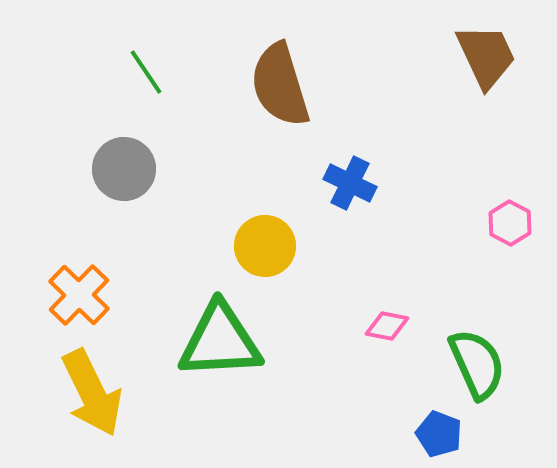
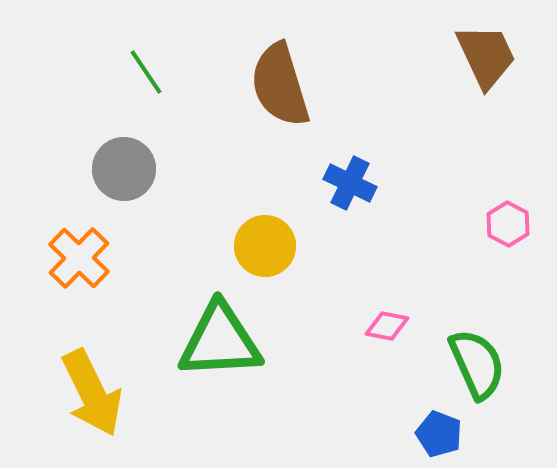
pink hexagon: moved 2 px left, 1 px down
orange cross: moved 37 px up
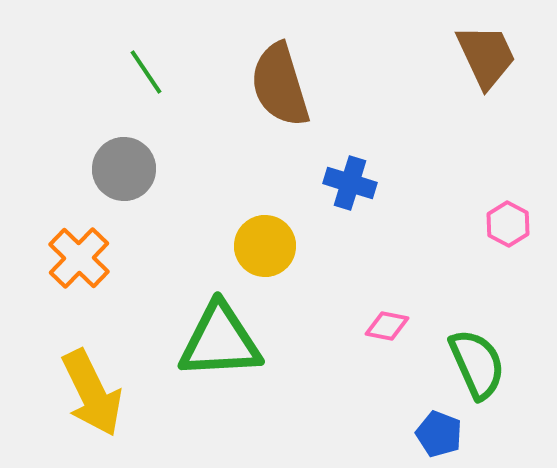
blue cross: rotated 9 degrees counterclockwise
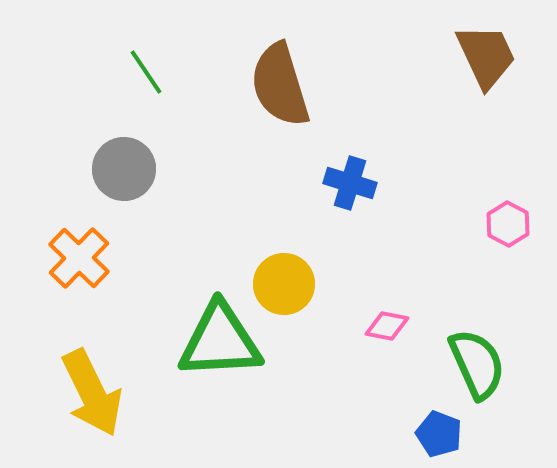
yellow circle: moved 19 px right, 38 px down
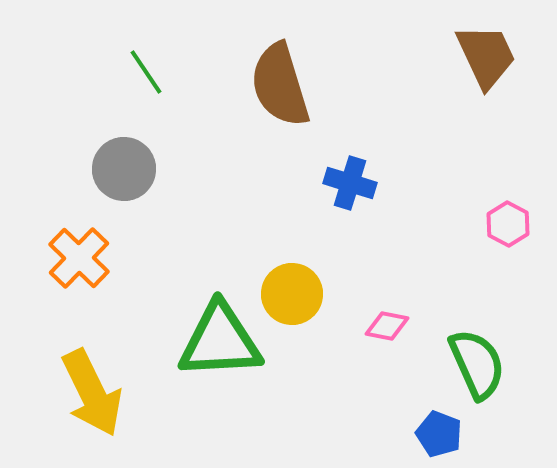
yellow circle: moved 8 px right, 10 px down
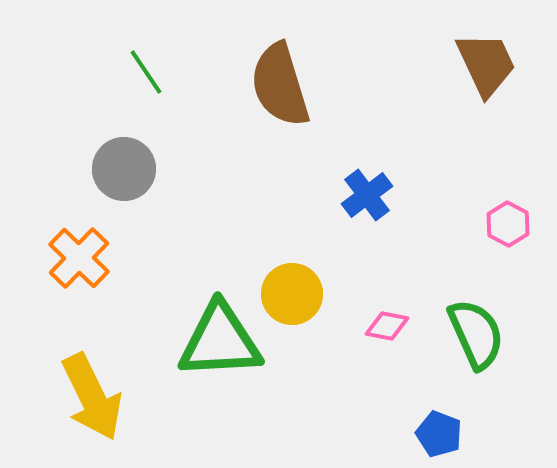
brown trapezoid: moved 8 px down
blue cross: moved 17 px right, 12 px down; rotated 36 degrees clockwise
green semicircle: moved 1 px left, 30 px up
yellow arrow: moved 4 px down
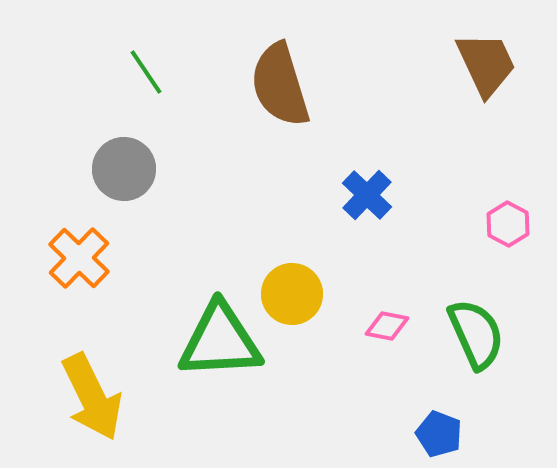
blue cross: rotated 9 degrees counterclockwise
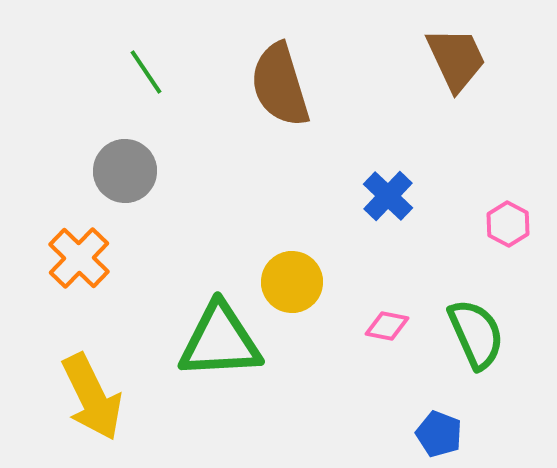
brown trapezoid: moved 30 px left, 5 px up
gray circle: moved 1 px right, 2 px down
blue cross: moved 21 px right, 1 px down
yellow circle: moved 12 px up
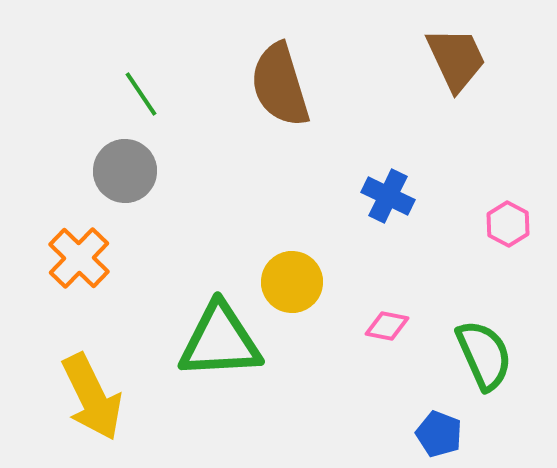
green line: moved 5 px left, 22 px down
blue cross: rotated 18 degrees counterclockwise
green semicircle: moved 8 px right, 21 px down
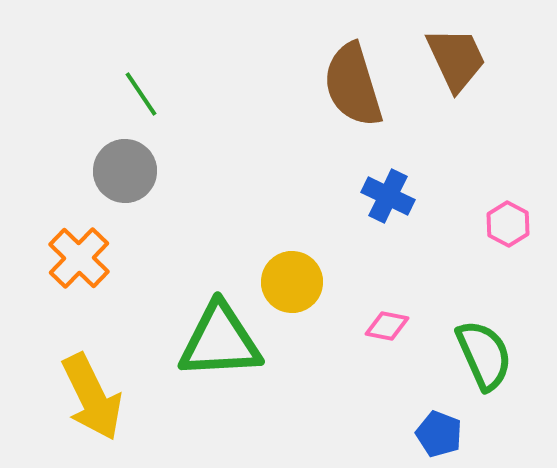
brown semicircle: moved 73 px right
